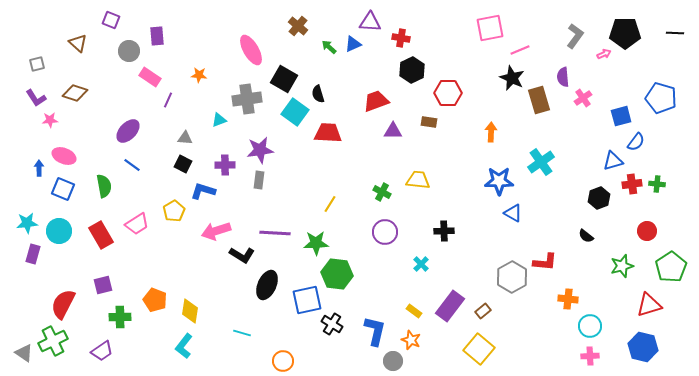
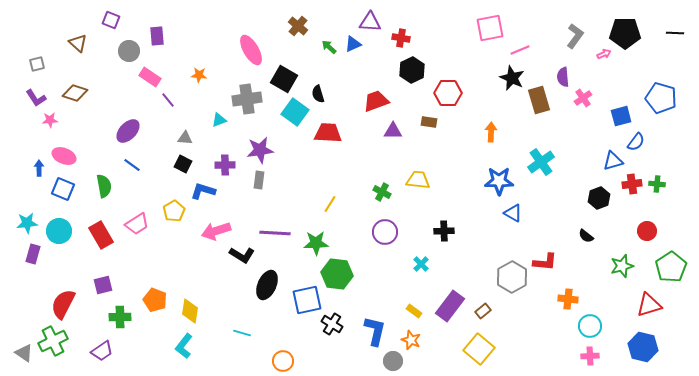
purple line at (168, 100): rotated 63 degrees counterclockwise
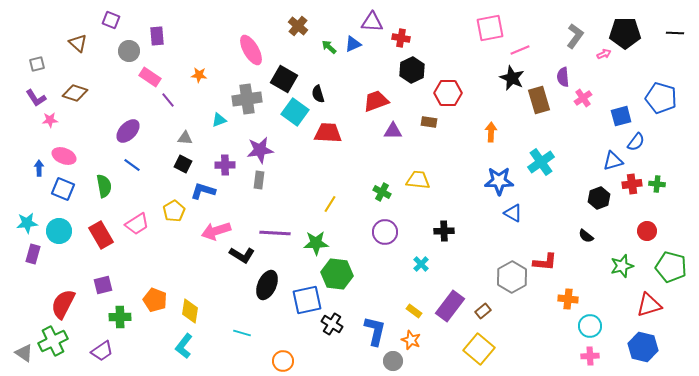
purple triangle at (370, 22): moved 2 px right
green pentagon at (671, 267): rotated 24 degrees counterclockwise
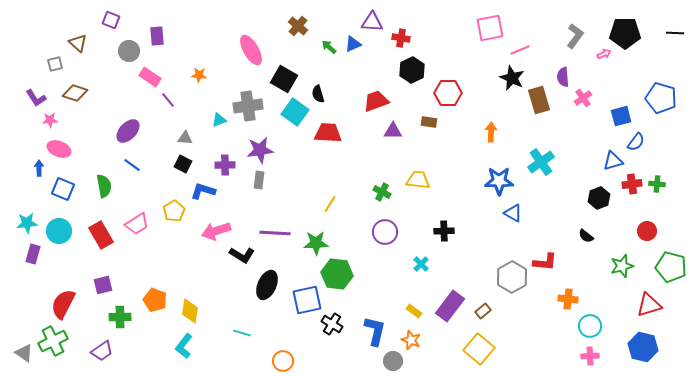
gray square at (37, 64): moved 18 px right
gray cross at (247, 99): moved 1 px right, 7 px down
pink ellipse at (64, 156): moved 5 px left, 7 px up
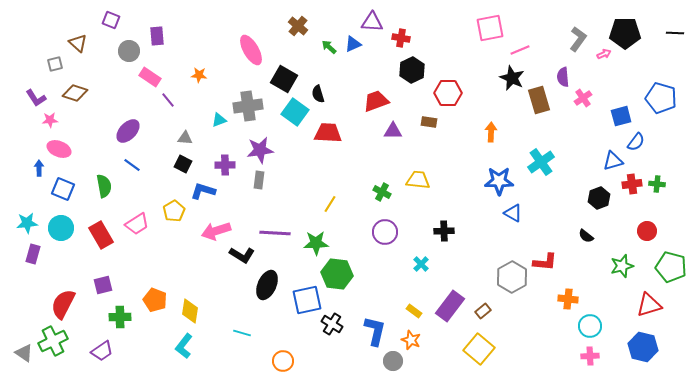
gray L-shape at (575, 36): moved 3 px right, 3 px down
cyan circle at (59, 231): moved 2 px right, 3 px up
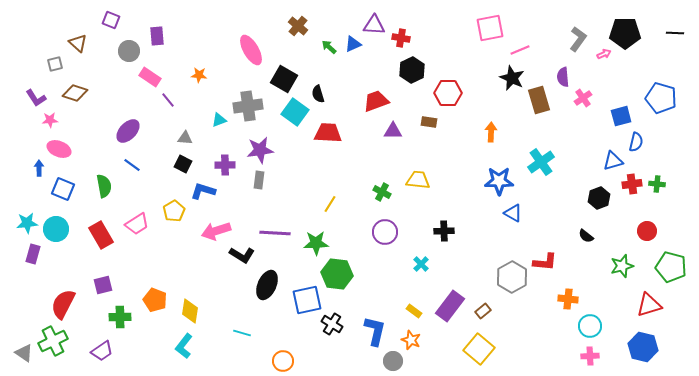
purple triangle at (372, 22): moved 2 px right, 3 px down
blue semicircle at (636, 142): rotated 24 degrees counterclockwise
cyan circle at (61, 228): moved 5 px left, 1 px down
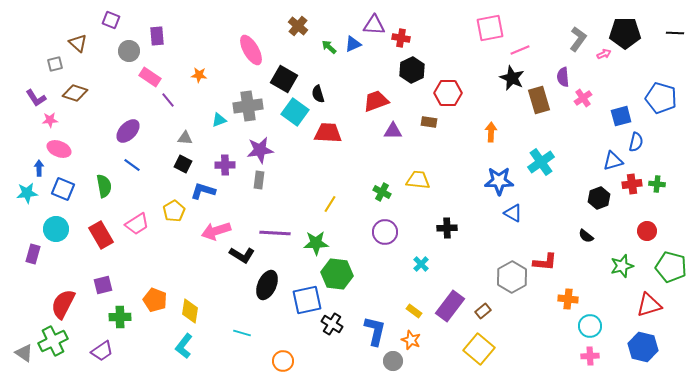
cyan star at (27, 223): moved 30 px up
black cross at (444, 231): moved 3 px right, 3 px up
